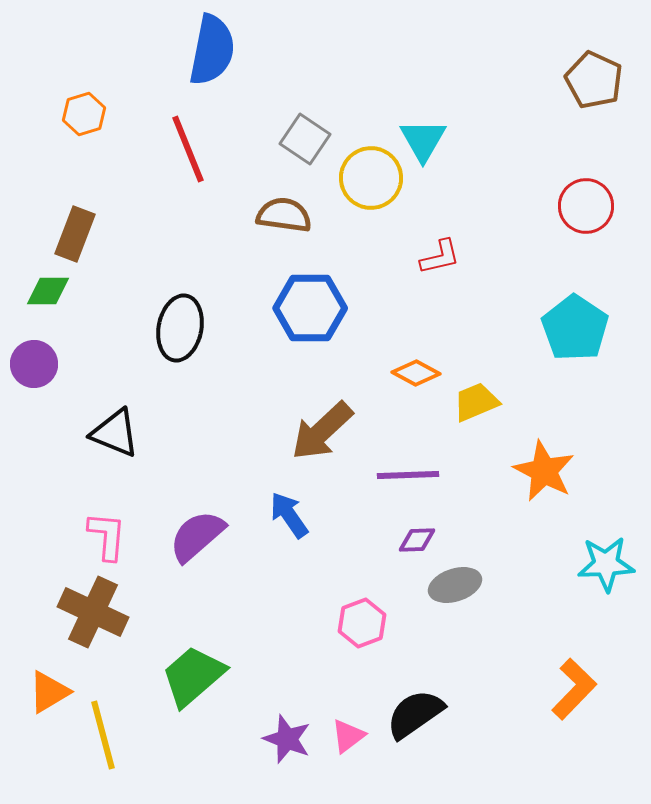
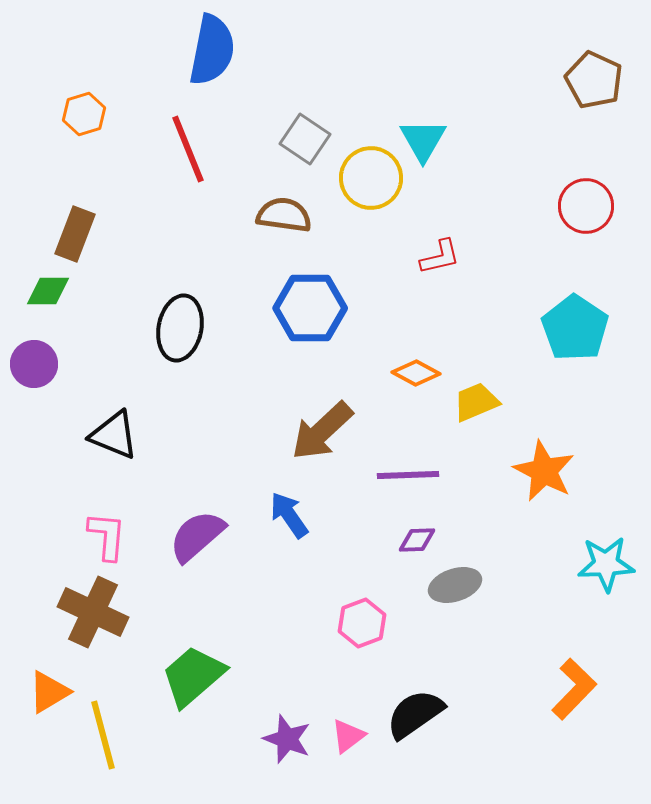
black triangle: moved 1 px left, 2 px down
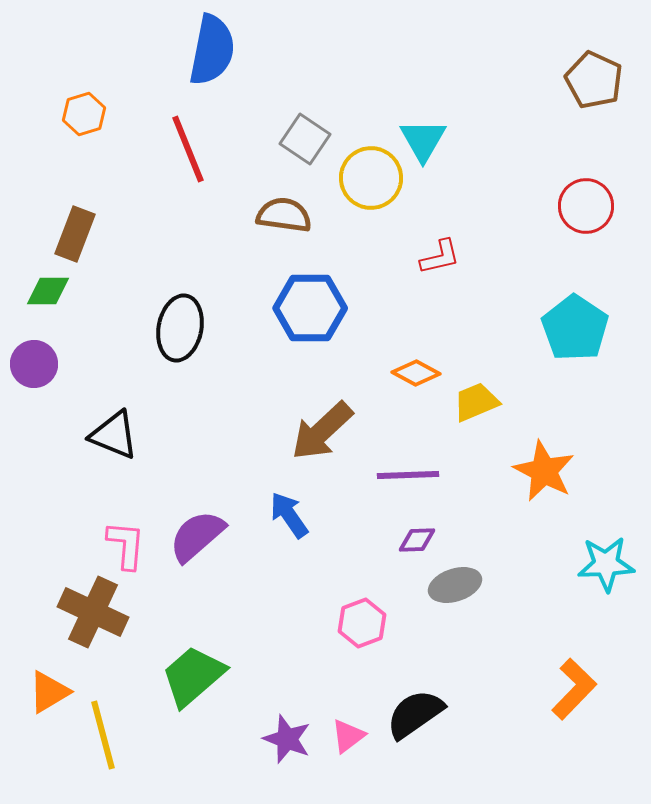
pink L-shape: moved 19 px right, 9 px down
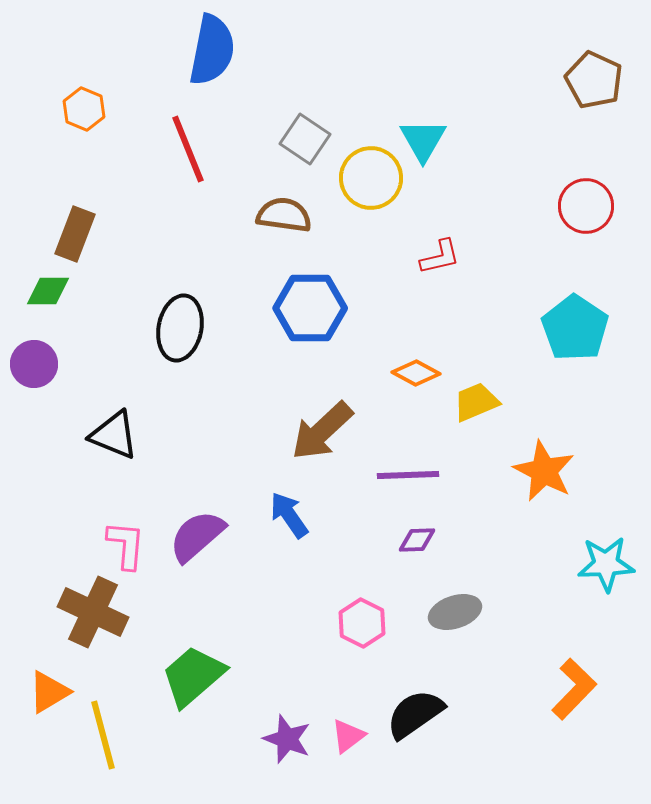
orange hexagon: moved 5 px up; rotated 21 degrees counterclockwise
gray ellipse: moved 27 px down
pink hexagon: rotated 12 degrees counterclockwise
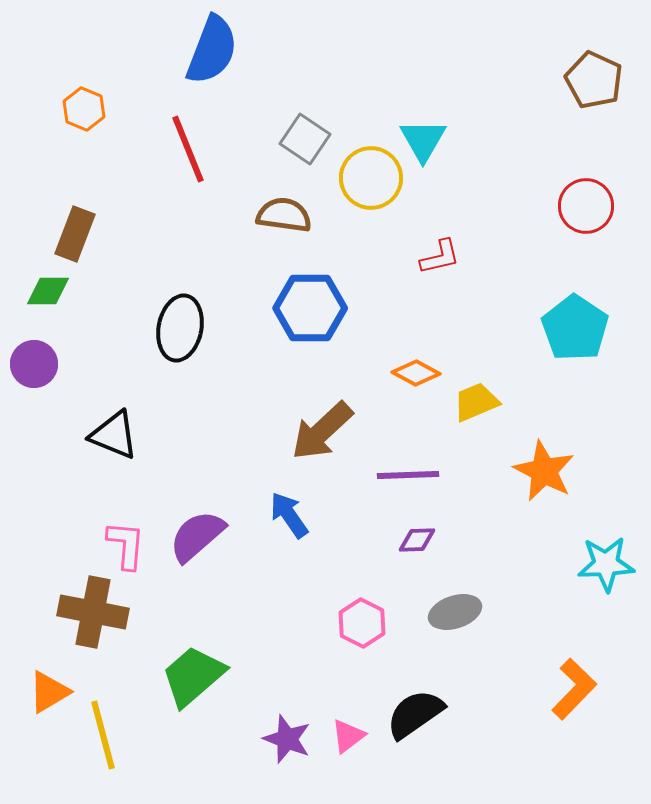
blue semicircle: rotated 10 degrees clockwise
brown cross: rotated 14 degrees counterclockwise
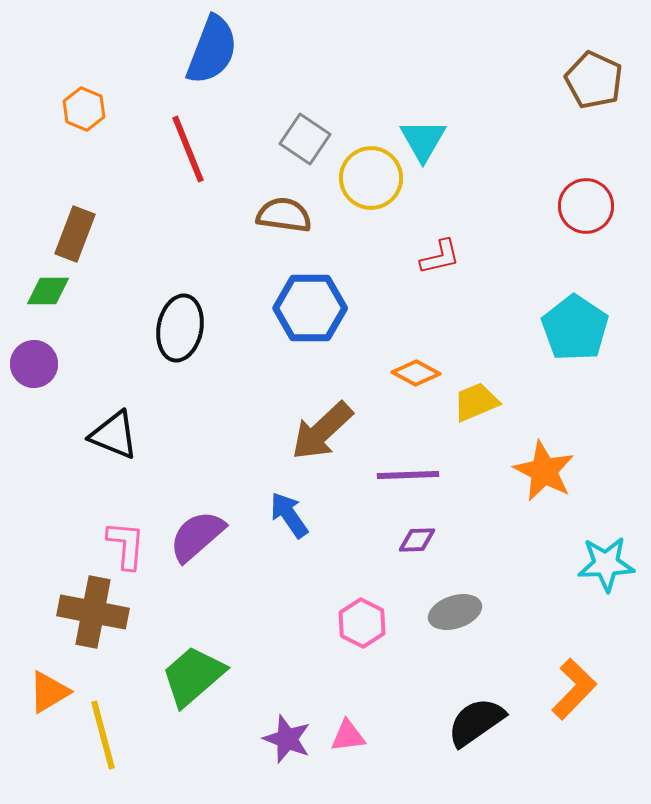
black semicircle: moved 61 px right, 8 px down
pink triangle: rotated 30 degrees clockwise
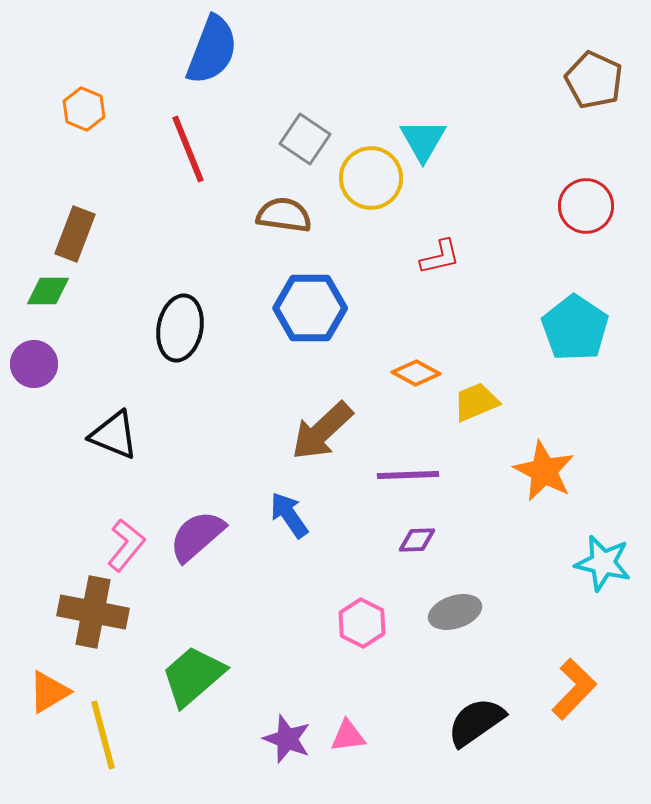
pink L-shape: rotated 34 degrees clockwise
cyan star: moved 3 px left, 1 px up; rotated 16 degrees clockwise
